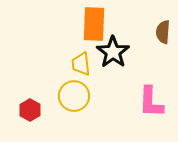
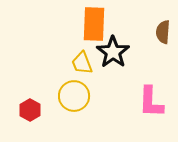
yellow trapezoid: moved 1 px right, 1 px up; rotated 15 degrees counterclockwise
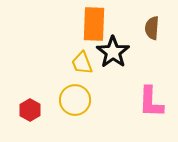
brown semicircle: moved 11 px left, 4 px up
yellow circle: moved 1 px right, 4 px down
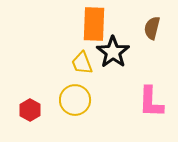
brown semicircle: rotated 10 degrees clockwise
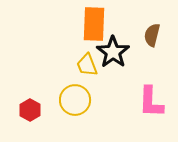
brown semicircle: moved 7 px down
yellow trapezoid: moved 5 px right, 2 px down
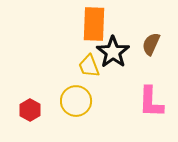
brown semicircle: moved 1 px left, 9 px down; rotated 10 degrees clockwise
yellow trapezoid: moved 2 px right, 1 px down
yellow circle: moved 1 px right, 1 px down
